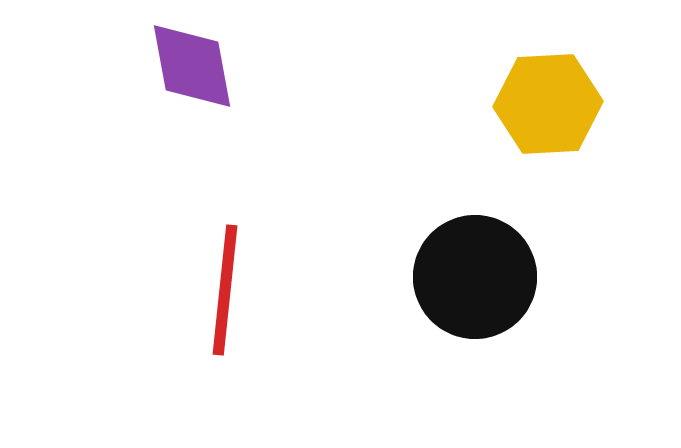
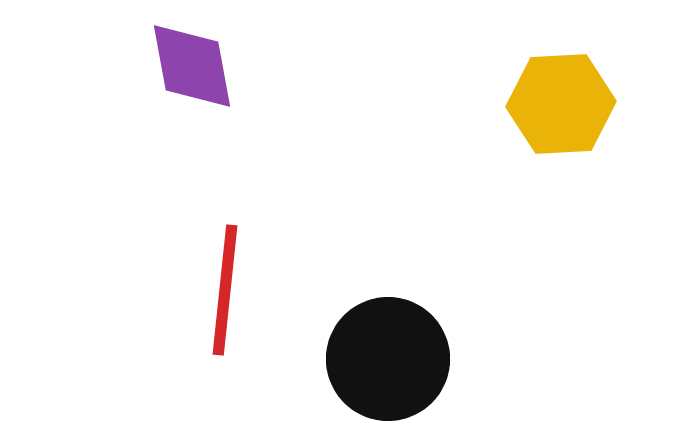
yellow hexagon: moved 13 px right
black circle: moved 87 px left, 82 px down
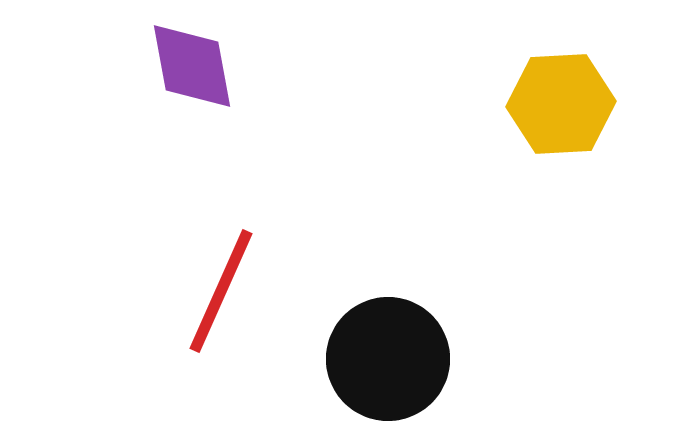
red line: moved 4 px left, 1 px down; rotated 18 degrees clockwise
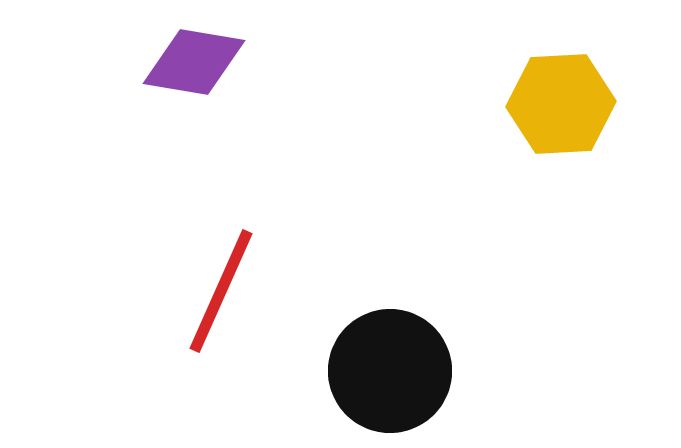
purple diamond: moved 2 px right, 4 px up; rotated 70 degrees counterclockwise
black circle: moved 2 px right, 12 px down
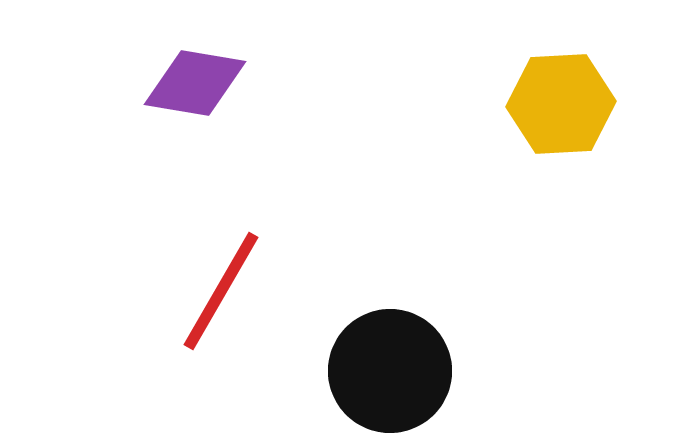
purple diamond: moved 1 px right, 21 px down
red line: rotated 6 degrees clockwise
